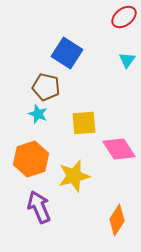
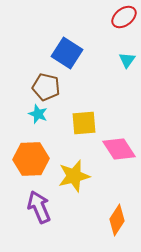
orange hexagon: rotated 16 degrees clockwise
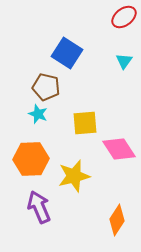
cyan triangle: moved 3 px left, 1 px down
yellow square: moved 1 px right
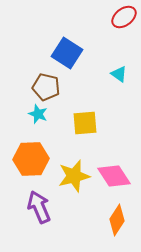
cyan triangle: moved 5 px left, 13 px down; rotated 30 degrees counterclockwise
pink diamond: moved 5 px left, 27 px down
